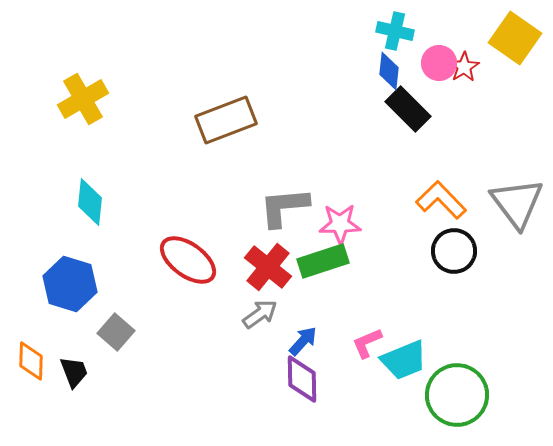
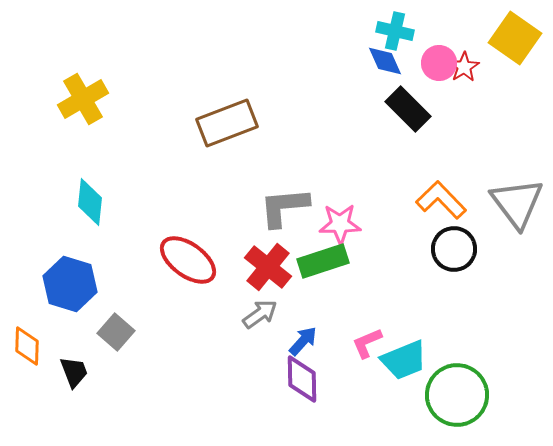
blue diamond: moved 4 px left, 10 px up; rotated 30 degrees counterclockwise
brown rectangle: moved 1 px right, 3 px down
black circle: moved 2 px up
orange diamond: moved 4 px left, 15 px up
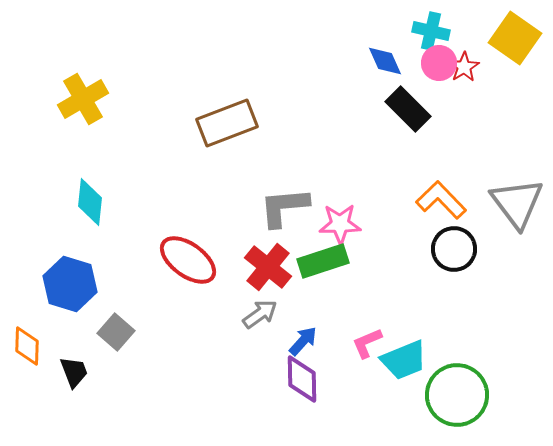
cyan cross: moved 36 px right
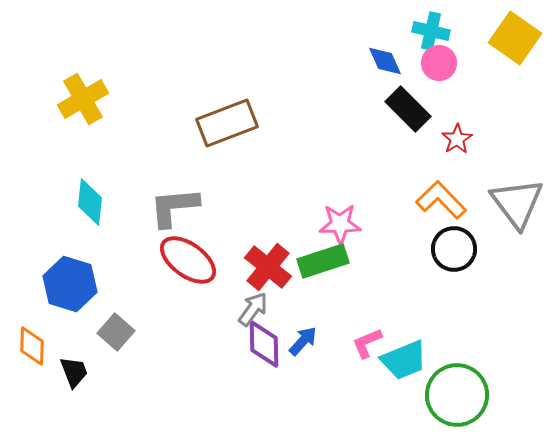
red star: moved 7 px left, 72 px down
gray L-shape: moved 110 px left
gray arrow: moved 7 px left, 5 px up; rotated 18 degrees counterclockwise
orange diamond: moved 5 px right
purple diamond: moved 38 px left, 35 px up
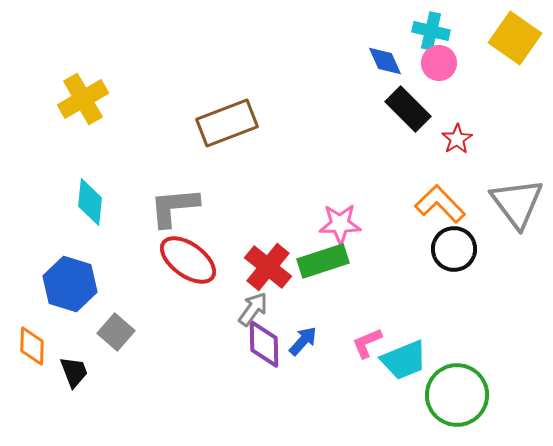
orange L-shape: moved 1 px left, 4 px down
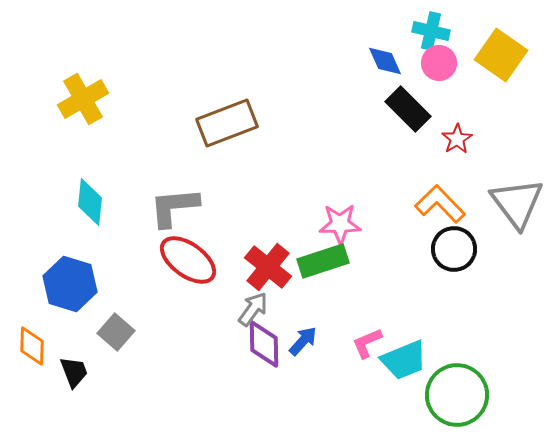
yellow square: moved 14 px left, 17 px down
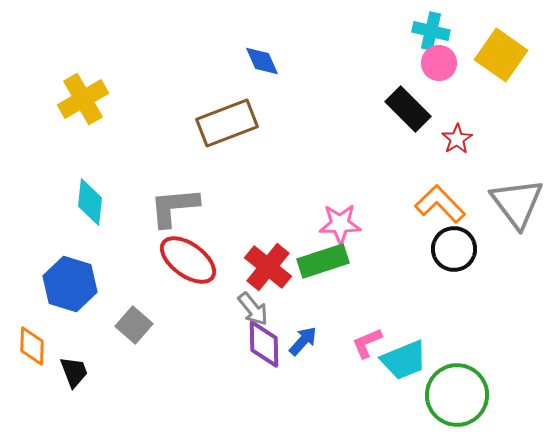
blue diamond: moved 123 px left
gray arrow: rotated 105 degrees clockwise
gray square: moved 18 px right, 7 px up
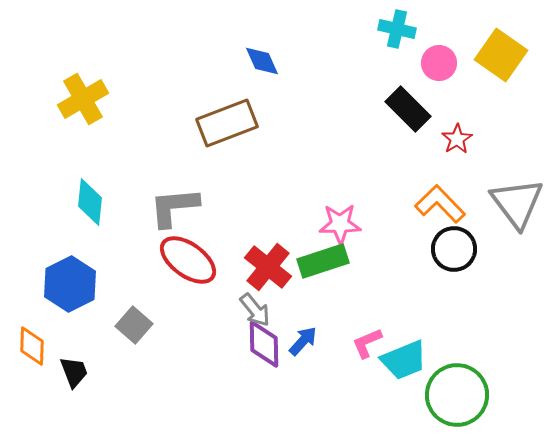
cyan cross: moved 34 px left, 2 px up
blue hexagon: rotated 16 degrees clockwise
gray arrow: moved 2 px right, 1 px down
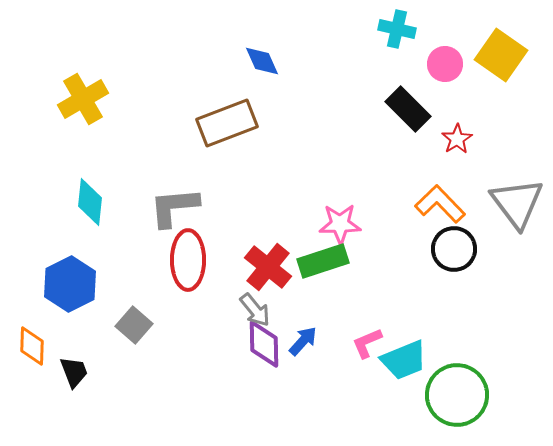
pink circle: moved 6 px right, 1 px down
red ellipse: rotated 54 degrees clockwise
